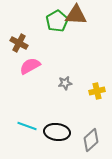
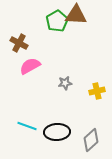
black ellipse: rotated 10 degrees counterclockwise
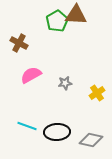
pink semicircle: moved 1 px right, 9 px down
yellow cross: moved 2 px down; rotated 21 degrees counterclockwise
gray diamond: rotated 55 degrees clockwise
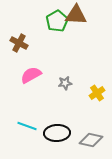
black ellipse: moved 1 px down
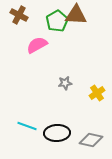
brown cross: moved 28 px up
pink semicircle: moved 6 px right, 30 px up
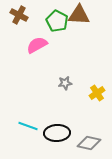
brown triangle: moved 3 px right
green pentagon: rotated 15 degrees counterclockwise
cyan line: moved 1 px right
gray diamond: moved 2 px left, 3 px down
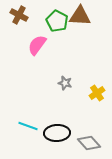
brown triangle: moved 1 px right, 1 px down
pink semicircle: rotated 25 degrees counterclockwise
gray star: rotated 24 degrees clockwise
gray diamond: rotated 35 degrees clockwise
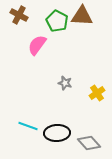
brown triangle: moved 2 px right
